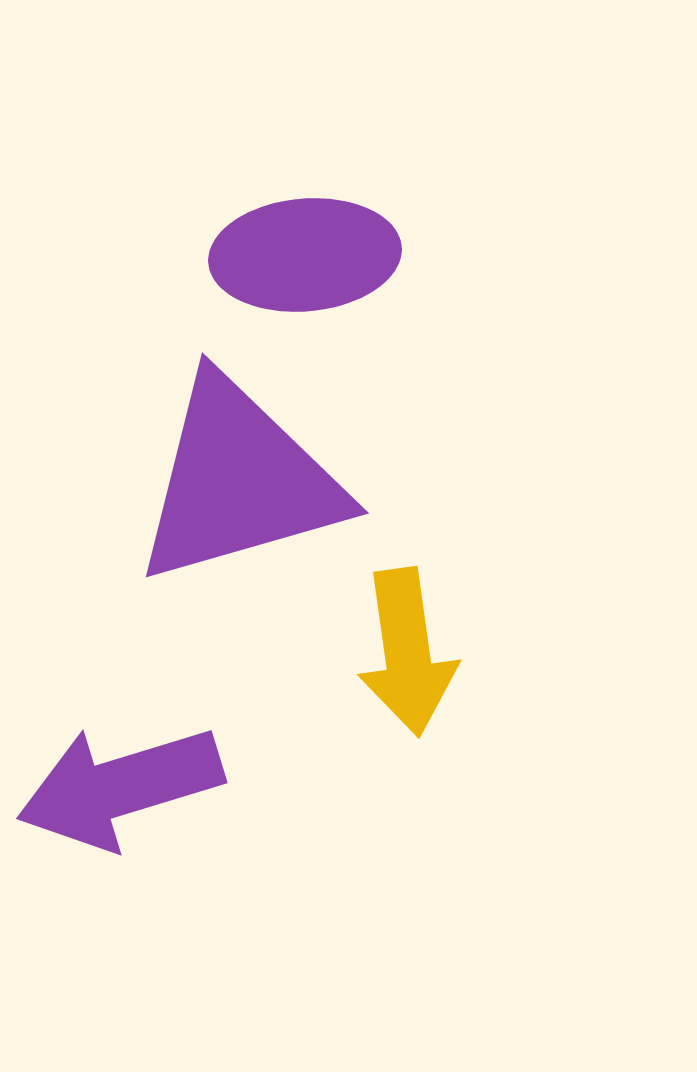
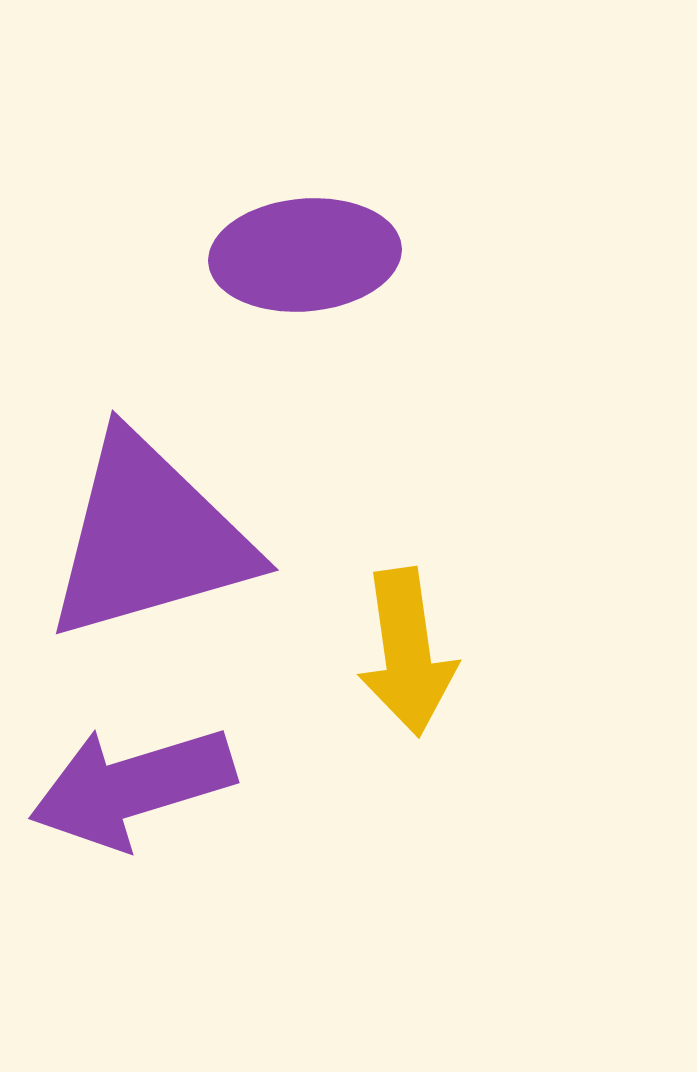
purple triangle: moved 90 px left, 57 px down
purple arrow: moved 12 px right
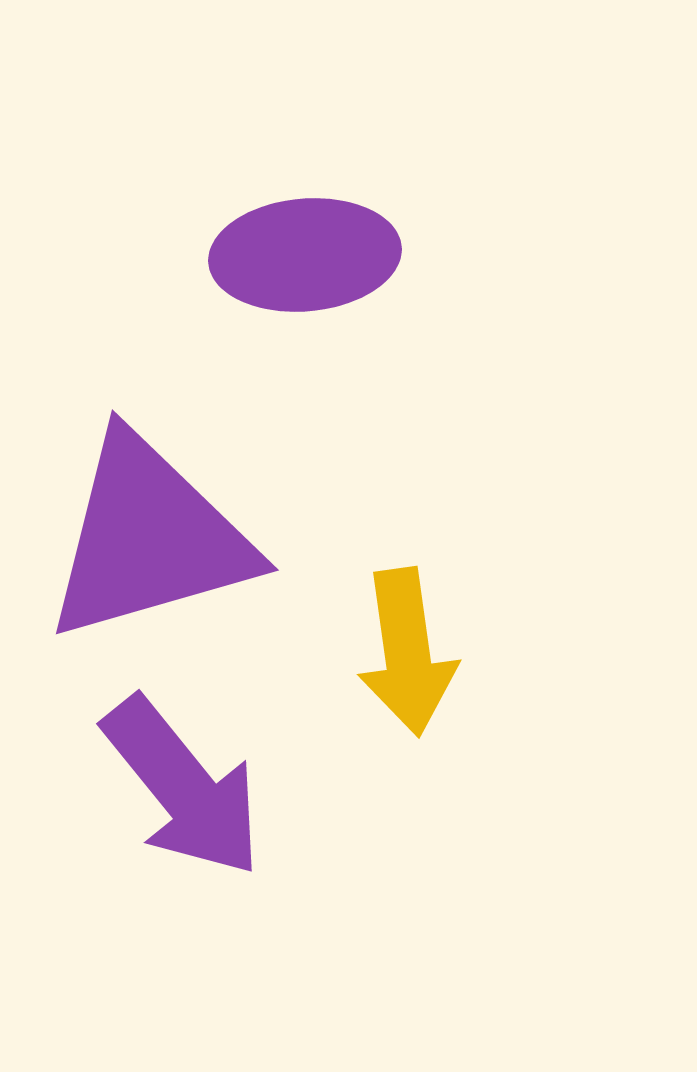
purple arrow: moved 51 px right; rotated 112 degrees counterclockwise
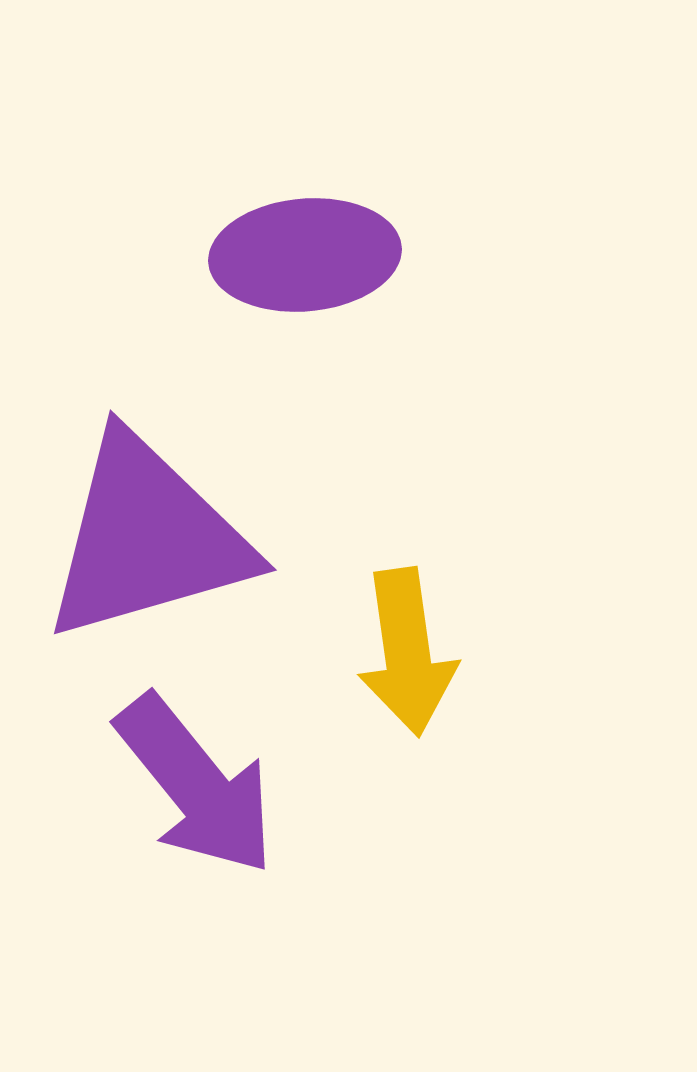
purple triangle: moved 2 px left
purple arrow: moved 13 px right, 2 px up
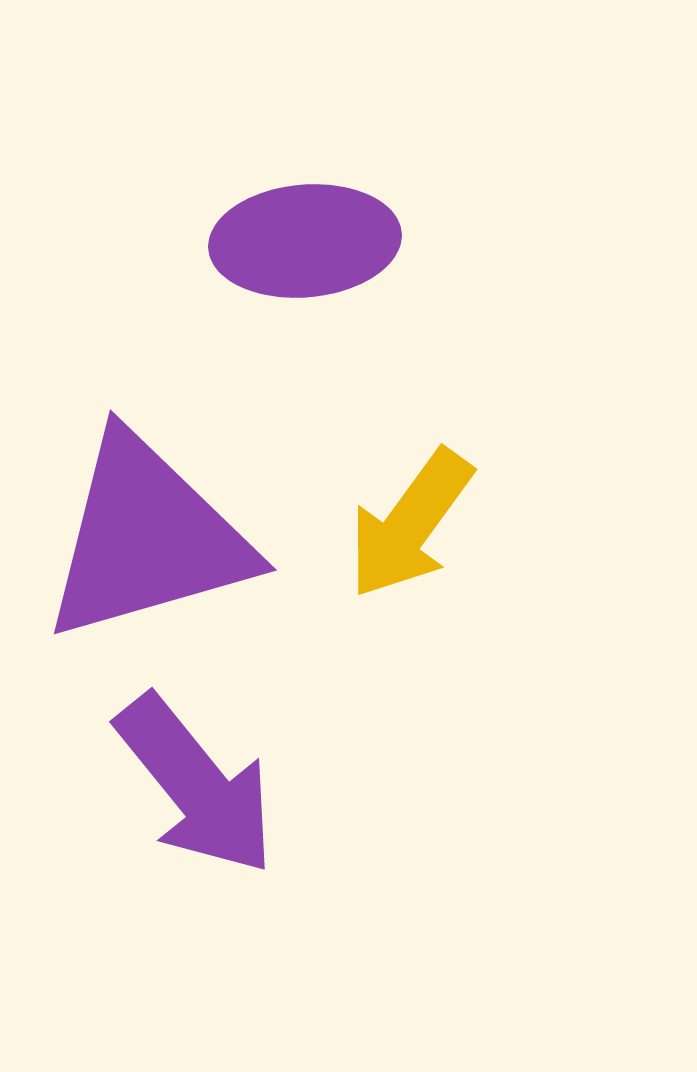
purple ellipse: moved 14 px up
yellow arrow: moved 3 px right, 128 px up; rotated 44 degrees clockwise
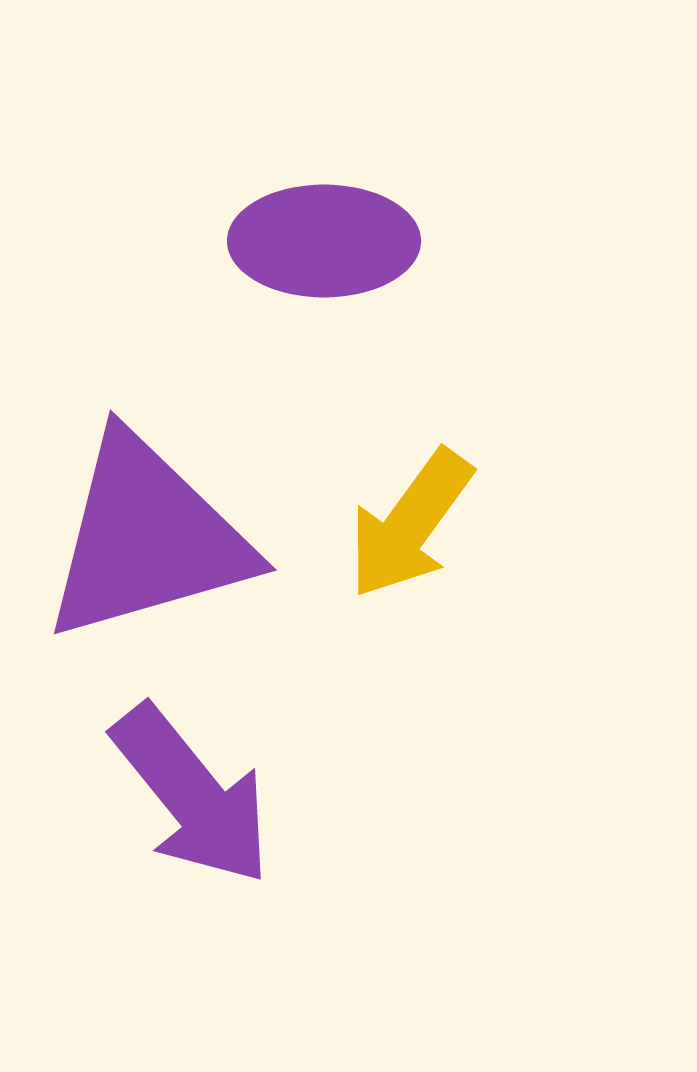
purple ellipse: moved 19 px right; rotated 5 degrees clockwise
purple arrow: moved 4 px left, 10 px down
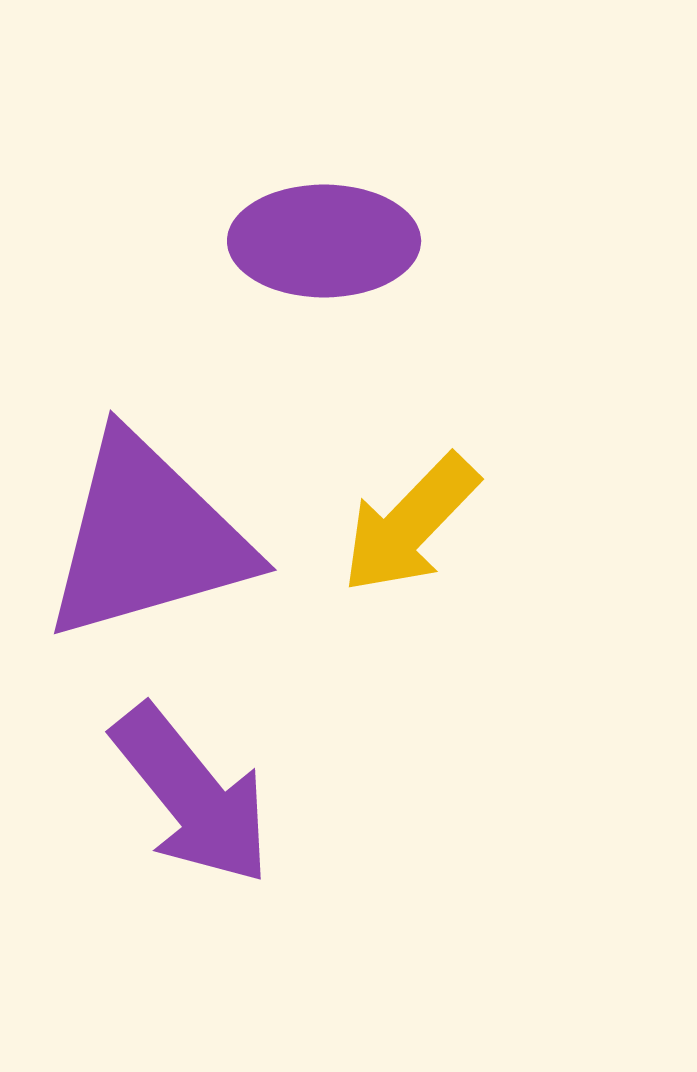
yellow arrow: rotated 8 degrees clockwise
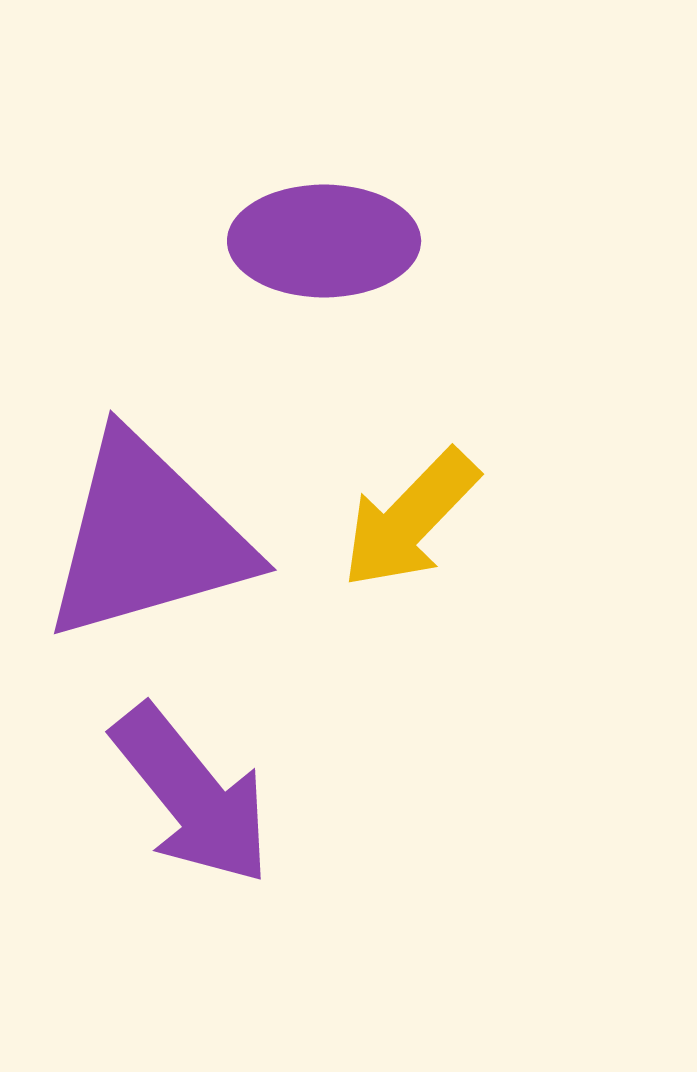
yellow arrow: moved 5 px up
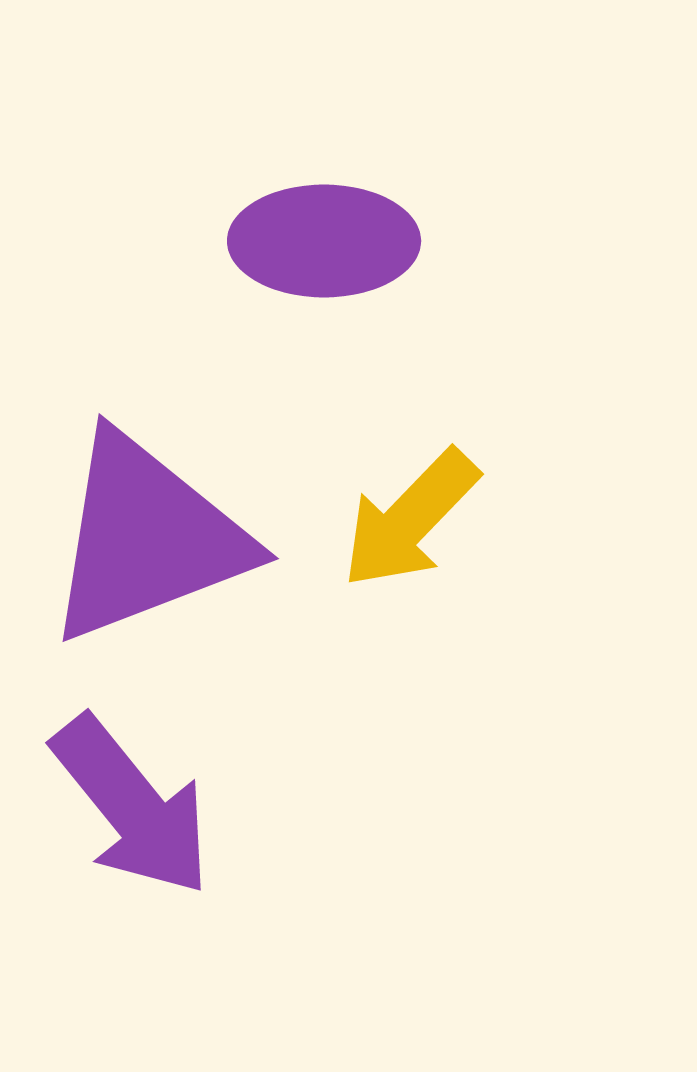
purple triangle: rotated 5 degrees counterclockwise
purple arrow: moved 60 px left, 11 px down
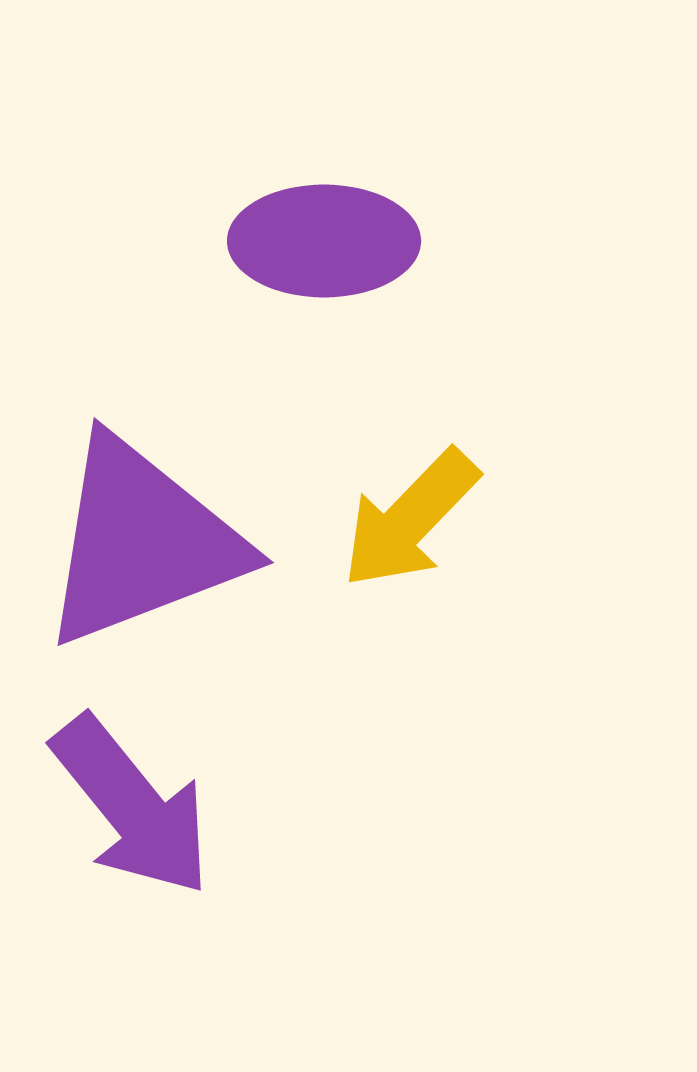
purple triangle: moved 5 px left, 4 px down
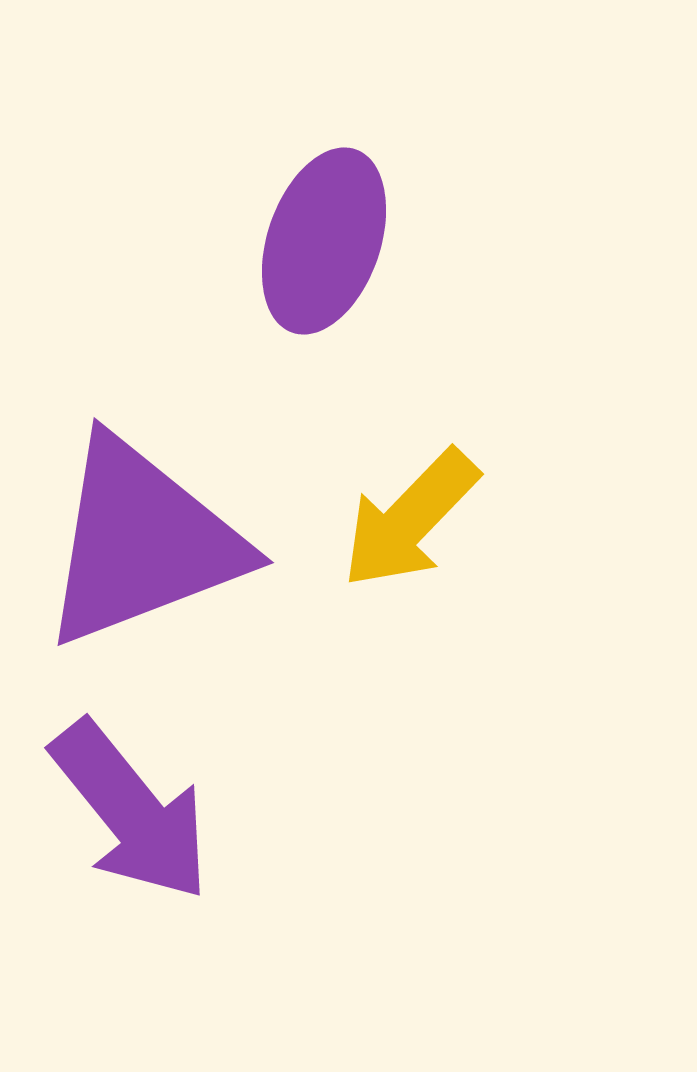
purple ellipse: rotated 71 degrees counterclockwise
purple arrow: moved 1 px left, 5 px down
